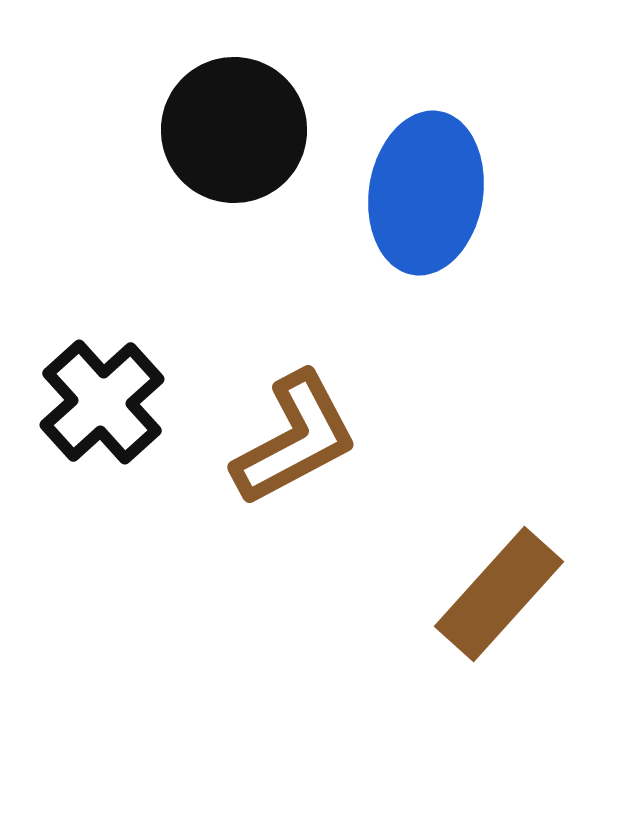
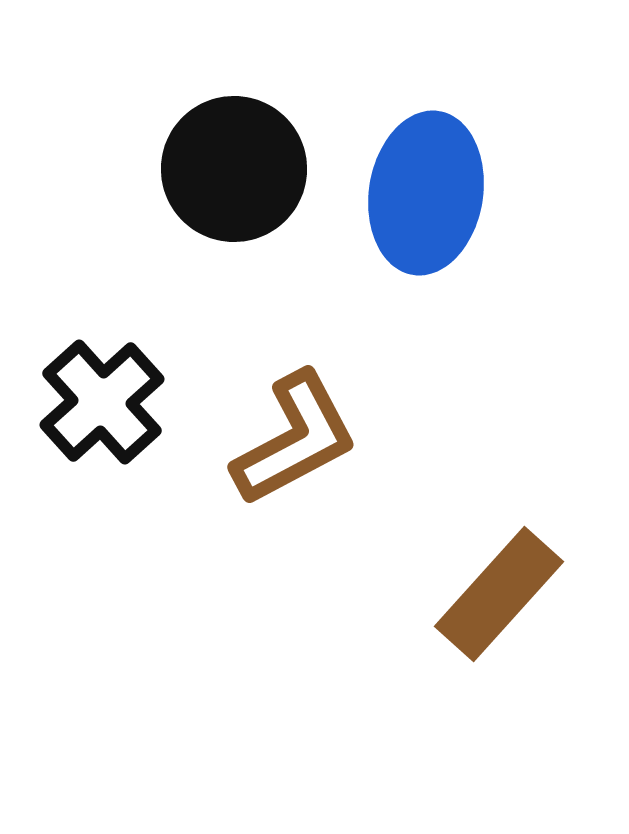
black circle: moved 39 px down
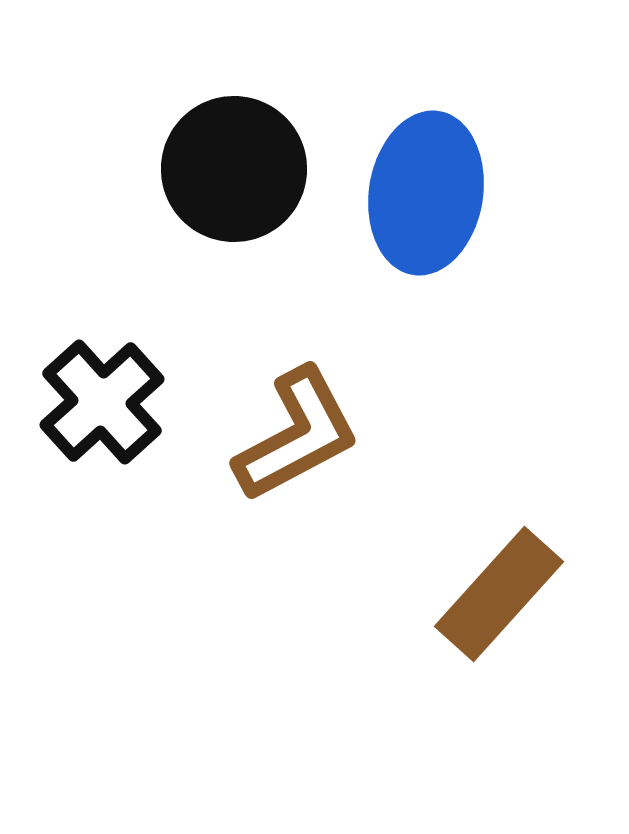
brown L-shape: moved 2 px right, 4 px up
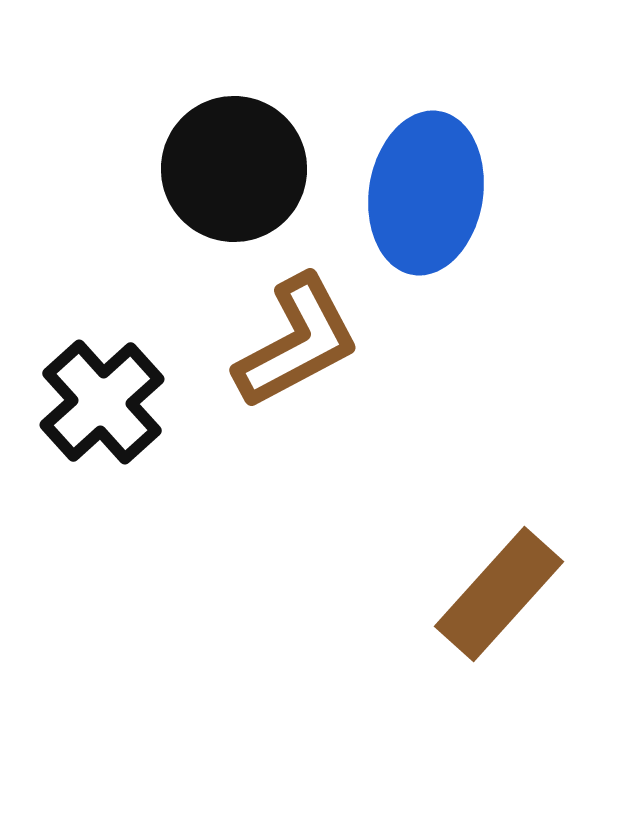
brown L-shape: moved 93 px up
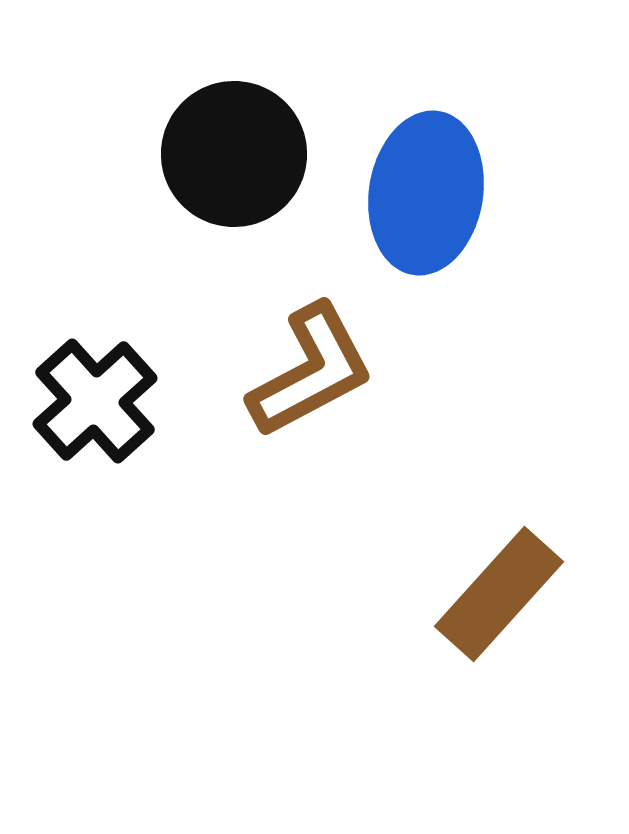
black circle: moved 15 px up
brown L-shape: moved 14 px right, 29 px down
black cross: moved 7 px left, 1 px up
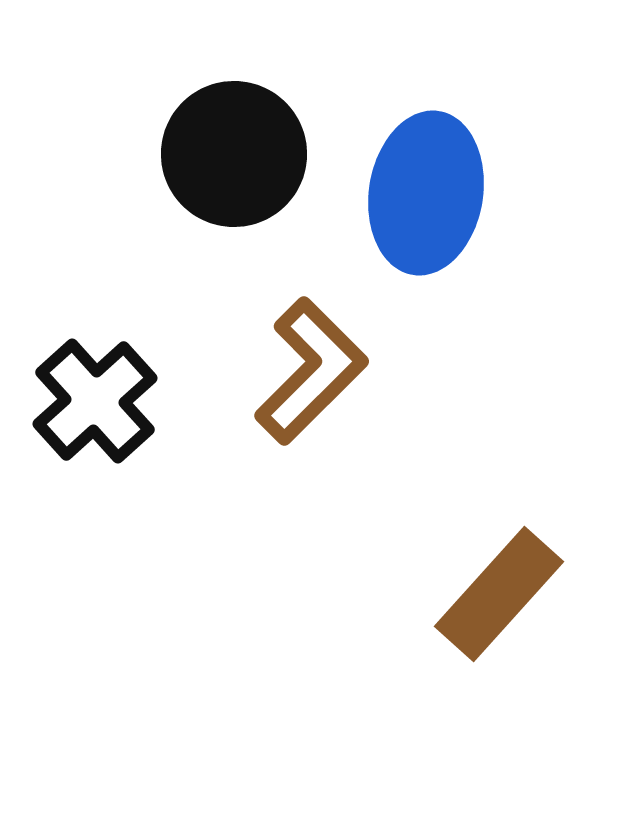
brown L-shape: rotated 17 degrees counterclockwise
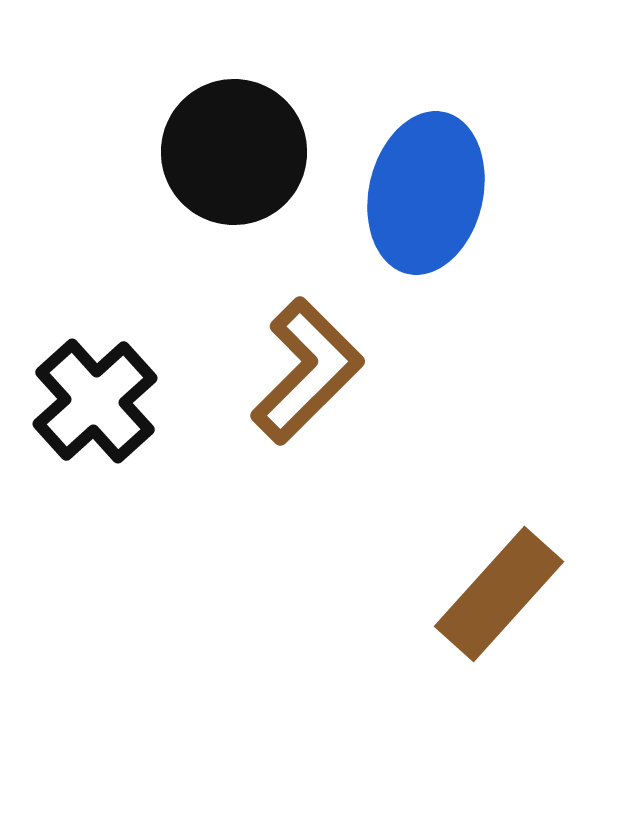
black circle: moved 2 px up
blue ellipse: rotated 4 degrees clockwise
brown L-shape: moved 4 px left
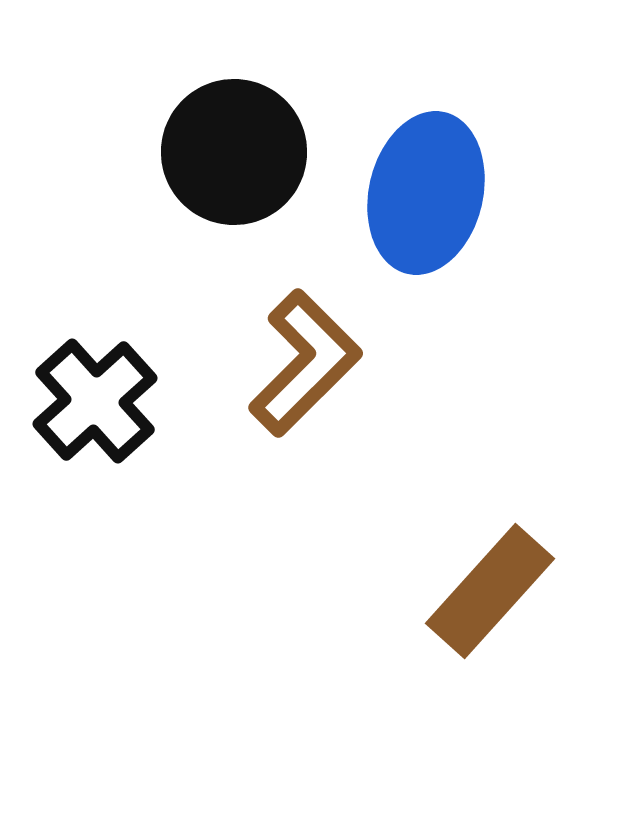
brown L-shape: moved 2 px left, 8 px up
brown rectangle: moved 9 px left, 3 px up
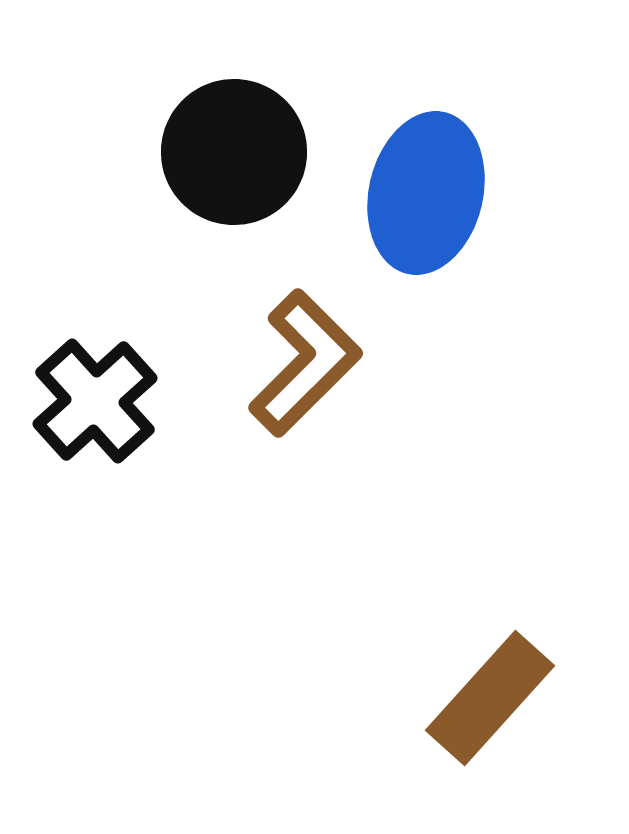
brown rectangle: moved 107 px down
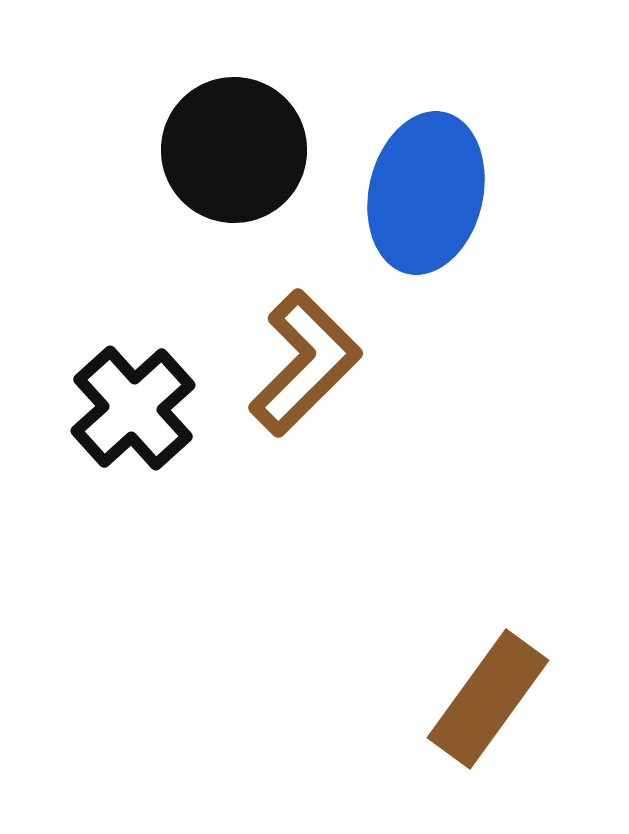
black circle: moved 2 px up
black cross: moved 38 px right, 7 px down
brown rectangle: moved 2 px left, 1 px down; rotated 6 degrees counterclockwise
